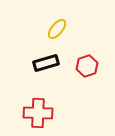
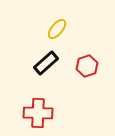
black rectangle: rotated 25 degrees counterclockwise
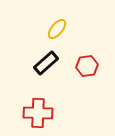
red hexagon: rotated 10 degrees clockwise
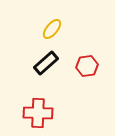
yellow ellipse: moved 5 px left
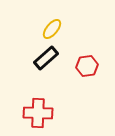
black rectangle: moved 5 px up
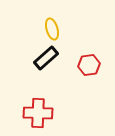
yellow ellipse: rotated 55 degrees counterclockwise
red hexagon: moved 2 px right, 1 px up
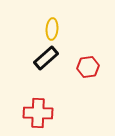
yellow ellipse: rotated 20 degrees clockwise
red hexagon: moved 1 px left, 2 px down
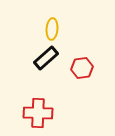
red hexagon: moved 6 px left, 1 px down
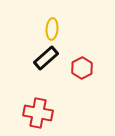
red hexagon: rotated 20 degrees counterclockwise
red cross: rotated 8 degrees clockwise
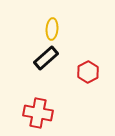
red hexagon: moved 6 px right, 4 px down
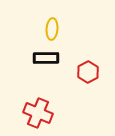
black rectangle: rotated 40 degrees clockwise
red cross: rotated 12 degrees clockwise
